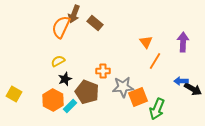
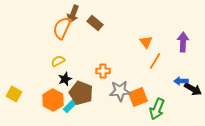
brown arrow: moved 1 px left
orange semicircle: moved 1 px right, 1 px down
gray star: moved 3 px left, 4 px down
brown pentagon: moved 6 px left, 1 px down
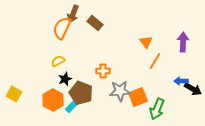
cyan rectangle: moved 2 px right
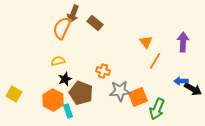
yellow semicircle: rotated 16 degrees clockwise
orange cross: rotated 16 degrees clockwise
cyan rectangle: moved 4 px left, 5 px down; rotated 64 degrees counterclockwise
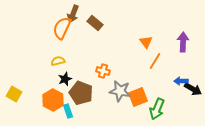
gray star: rotated 15 degrees clockwise
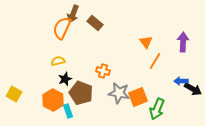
gray star: moved 1 px left, 2 px down
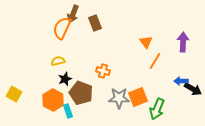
brown rectangle: rotated 28 degrees clockwise
gray star: moved 5 px down; rotated 10 degrees counterclockwise
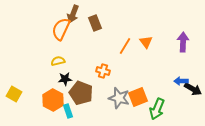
orange semicircle: moved 1 px left, 1 px down
orange line: moved 30 px left, 15 px up
black star: rotated 16 degrees clockwise
gray star: rotated 15 degrees clockwise
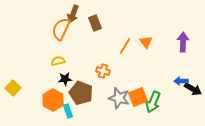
yellow square: moved 1 px left, 6 px up; rotated 14 degrees clockwise
green arrow: moved 4 px left, 7 px up
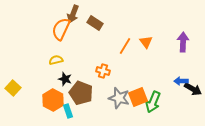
brown rectangle: rotated 35 degrees counterclockwise
yellow semicircle: moved 2 px left, 1 px up
black star: rotated 24 degrees clockwise
